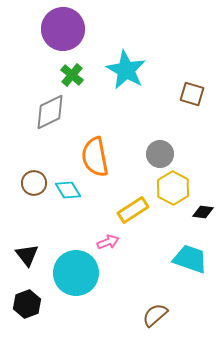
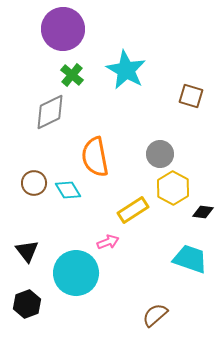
brown square: moved 1 px left, 2 px down
black triangle: moved 4 px up
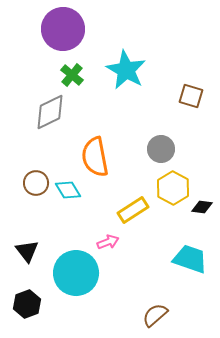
gray circle: moved 1 px right, 5 px up
brown circle: moved 2 px right
black diamond: moved 1 px left, 5 px up
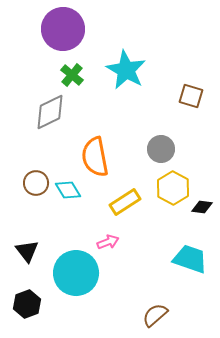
yellow rectangle: moved 8 px left, 8 px up
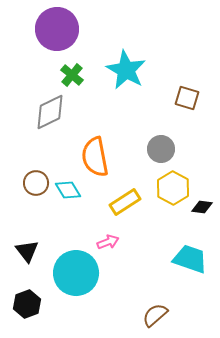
purple circle: moved 6 px left
brown square: moved 4 px left, 2 px down
